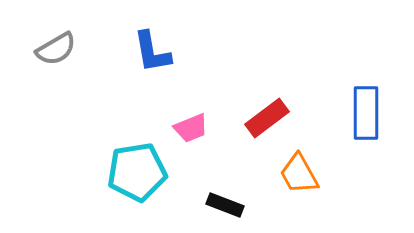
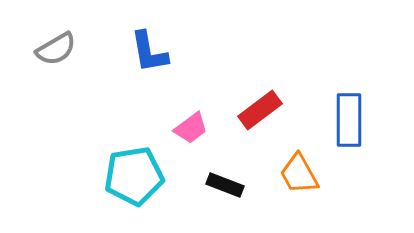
blue L-shape: moved 3 px left
blue rectangle: moved 17 px left, 7 px down
red rectangle: moved 7 px left, 8 px up
pink trapezoid: rotated 15 degrees counterclockwise
cyan pentagon: moved 3 px left, 4 px down
black rectangle: moved 20 px up
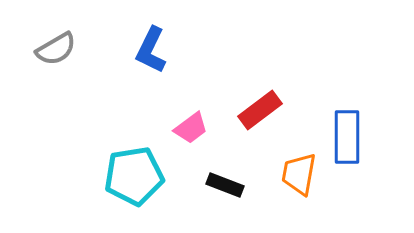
blue L-shape: moved 2 px right, 2 px up; rotated 36 degrees clockwise
blue rectangle: moved 2 px left, 17 px down
orange trapezoid: rotated 39 degrees clockwise
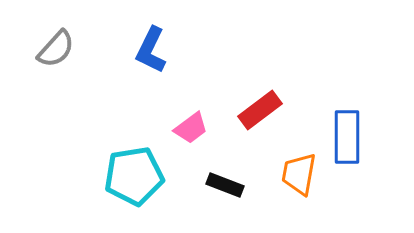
gray semicircle: rotated 18 degrees counterclockwise
